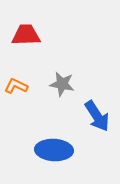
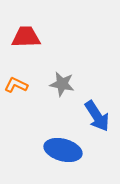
red trapezoid: moved 2 px down
orange L-shape: moved 1 px up
blue ellipse: moved 9 px right; rotated 12 degrees clockwise
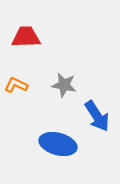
gray star: moved 2 px right, 1 px down
blue ellipse: moved 5 px left, 6 px up
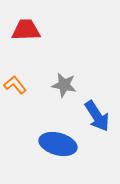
red trapezoid: moved 7 px up
orange L-shape: moved 1 px left; rotated 25 degrees clockwise
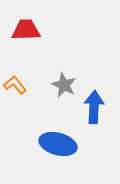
gray star: rotated 15 degrees clockwise
blue arrow: moved 3 px left, 9 px up; rotated 144 degrees counterclockwise
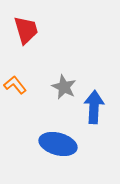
red trapezoid: rotated 76 degrees clockwise
gray star: moved 2 px down
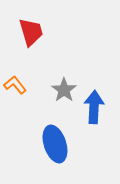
red trapezoid: moved 5 px right, 2 px down
gray star: moved 3 px down; rotated 10 degrees clockwise
blue ellipse: moved 3 px left; rotated 57 degrees clockwise
